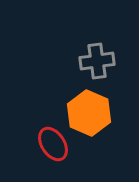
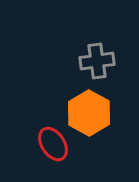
orange hexagon: rotated 6 degrees clockwise
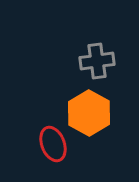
red ellipse: rotated 12 degrees clockwise
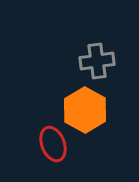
orange hexagon: moved 4 px left, 3 px up
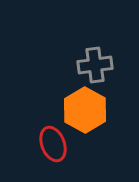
gray cross: moved 2 px left, 4 px down
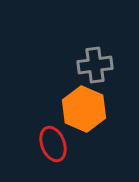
orange hexagon: moved 1 px left, 1 px up; rotated 6 degrees counterclockwise
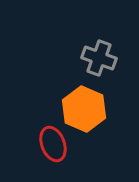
gray cross: moved 4 px right, 7 px up; rotated 28 degrees clockwise
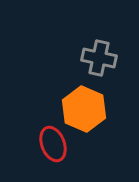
gray cross: rotated 8 degrees counterclockwise
